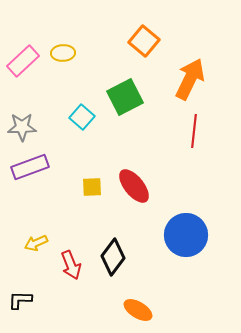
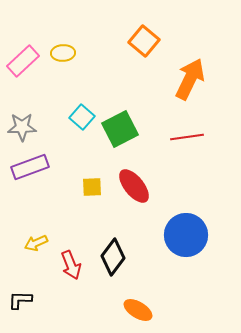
green square: moved 5 px left, 32 px down
red line: moved 7 px left, 6 px down; rotated 76 degrees clockwise
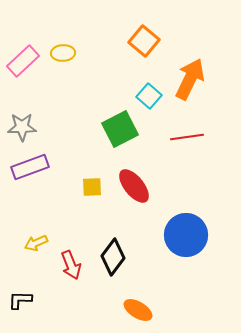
cyan square: moved 67 px right, 21 px up
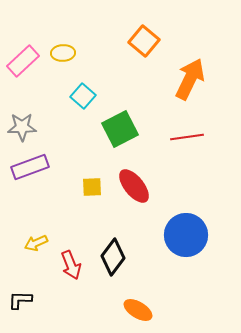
cyan square: moved 66 px left
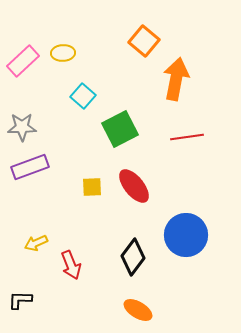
orange arrow: moved 14 px left; rotated 15 degrees counterclockwise
black diamond: moved 20 px right
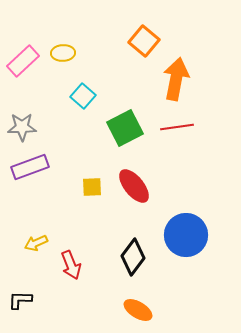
green square: moved 5 px right, 1 px up
red line: moved 10 px left, 10 px up
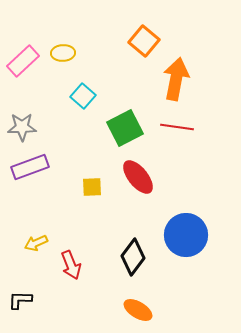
red line: rotated 16 degrees clockwise
red ellipse: moved 4 px right, 9 px up
